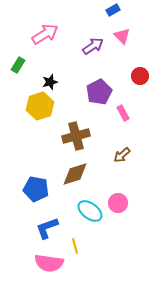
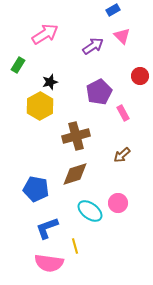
yellow hexagon: rotated 12 degrees counterclockwise
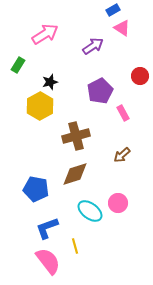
pink triangle: moved 8 px up; rotated 12 degrees counterclockwise
purple pentagon: moved 1 px right, 1 px up
pink semicircle: moved 1 px left, 2 px up; rotated 136 degrees counterclockwise
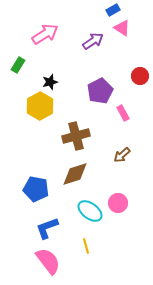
purple arrow: moved 5 px up
yellow line: moved 11 px right
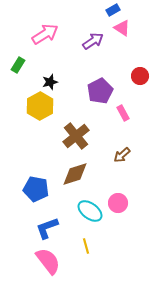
brown cross: rotated 24 degrees counterclockwise
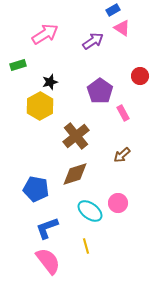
green rectangle: rotated 42 degrees clockwise
purple pentagon: rotated 10 degrees counterclockwise
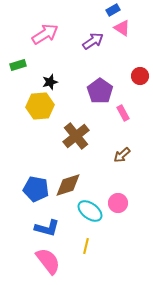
yellow hexagon: rotated 24 degrees clockwise
brown diamond: moved 7 px left, 11 px down
blue L-shape: rotated 145 degrees counterclockwise
yellow line: rotated 28 degrees clockwise
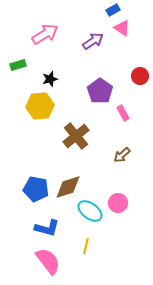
black star: moved 3 px up
brown diamond: moved 2 px down
